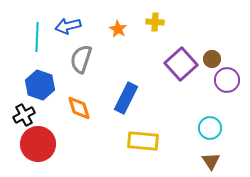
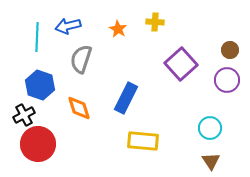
brown circle: moved 18 px right, 9 px up
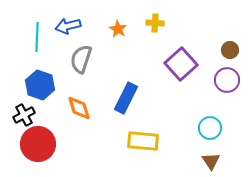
yellow cross: moved 1 px down
